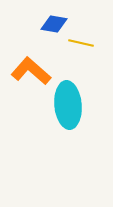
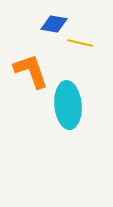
yellow line: moved 1 px left
orange L-shape: rotated 30 degrees clockwise
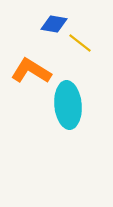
yellow line: rotated 25 degrees clockwise
orange L-shape: rotated 39 degrees counterclockwise
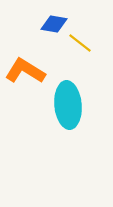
orange L-shape: moved 6 px left
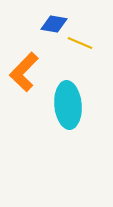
yellow line: rotated 15 degrees counterclockwise
orange L-shape: moved 1 px left, 1 px down; rotated 78 degrees counterclockwise
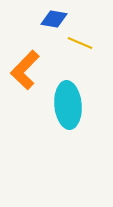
blue diamond: moved 5 px up
orange L-shape: moved 1 px right, 2 px up
